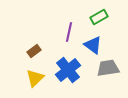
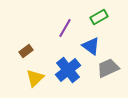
purple line: moved 4 px left, 4 px up; rotated 18 degrees clockwise
blue triangle: moved 2 px left, 1 px down
brown rectangle: moved 8 px left
gray trapezoid: rotated 15 degrees counterclockwise
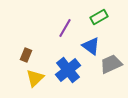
brown rectangle: moved 4 px down; rotated 32 degrees counterclockwise
gray trapezoid: moved 3 px right, 4 px up
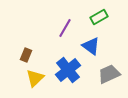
gray trapezoid: moved 2 px left, 10 px down
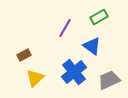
blue triangle: moved 1 px right
brown rectangle: moved 2 px left; rotated 40 degrees clockwise
blue cross: moved 6 px right, 2 px down
gray trapezoid: moved 6 px down
